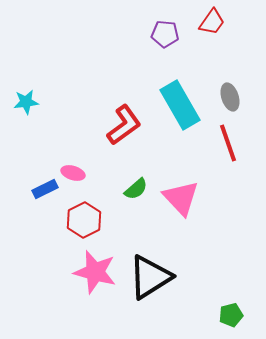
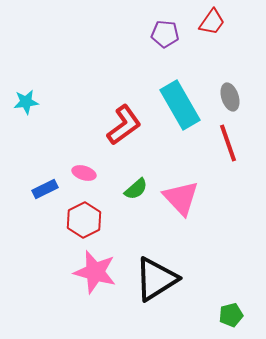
pink ellipse: moved 11 px right
black triangle: moved 6 px right, 2 px down
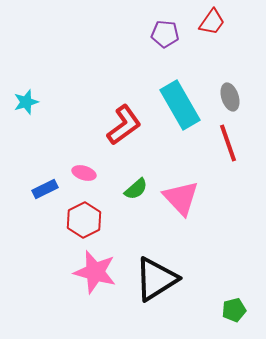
cyan star: rotated 10 degrees counterclockwise
green pentagon: moved 3 px right, 5 px up
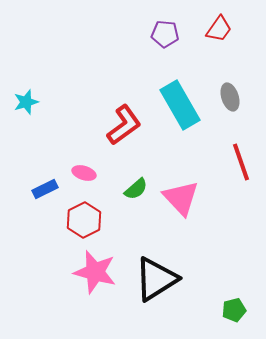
red trapezoid: moved 7 px right, 7 px down
red line: moved 13 px right, 19 px down
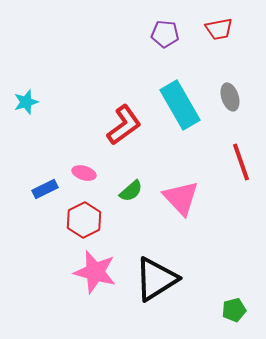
red trapezoid: rotated 44 degrees clockwise
green semicircle: moved 5 px left, 2 px down
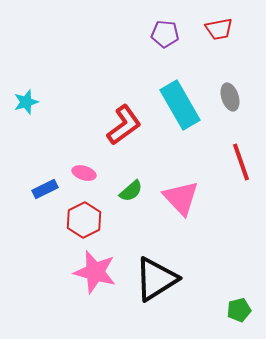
green pentagon: moved 5 px right
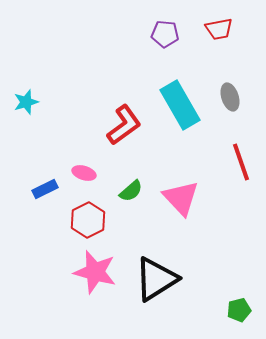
red hexagon: moved 4 px right
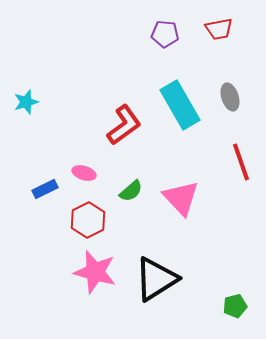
green pentagon: moved 4 px left, 4 px up
